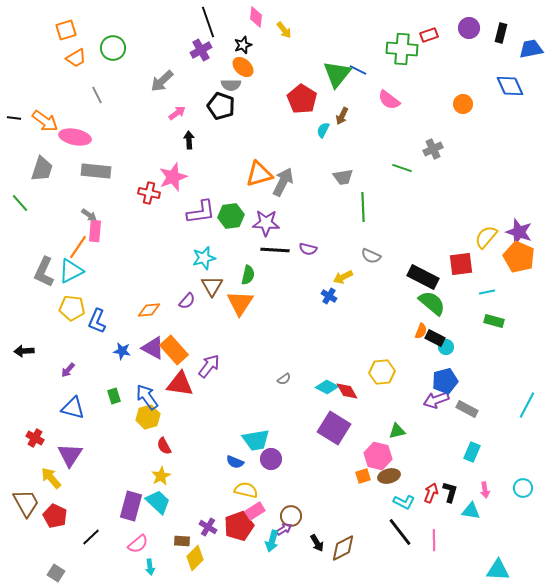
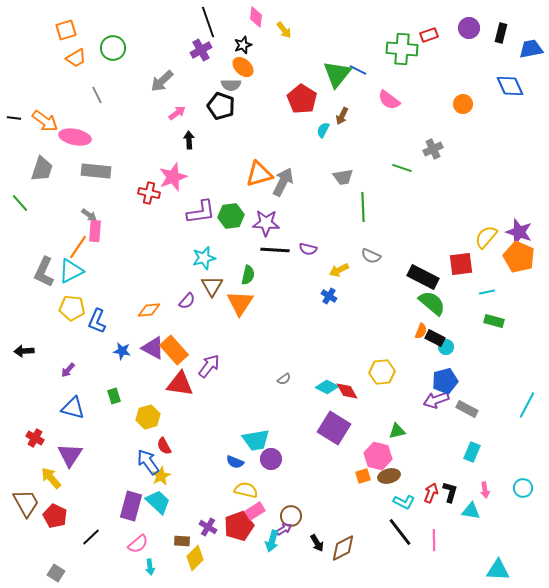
yellow arrow at (343, 277): moved 4 px left, 7 px up
blue arrow at (147, 397): moved 1 px right, 65 px down
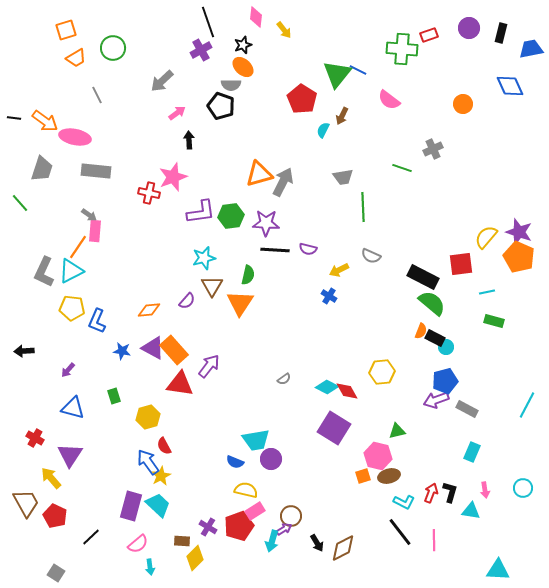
cyan trapezoid at (158, 502): moved 3 px down
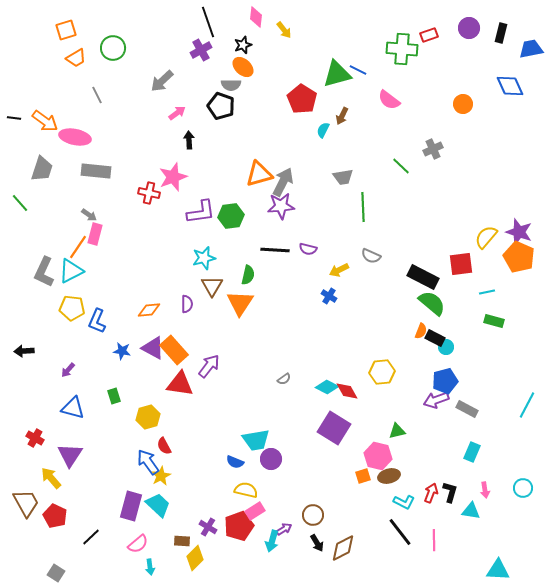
green triangle at (337, 74): rotated 36 degrees clockwise
green line at (402, 168): moved 1 px left, 2 px up; rotated 24 degrees clockwise
purple star at (266, 223): moved 15 px right, 17 px up; rotated 8 degrees counterclockwise
pink rectangle at (95, 231): moved 3 px down; rotated 10 degrees clockwise
purple semicircle at (187, 301): moved 3 px down; rotated 42 degrees counterclockwise
brown circle at (291, 516): moved 22 px right, 1 px up
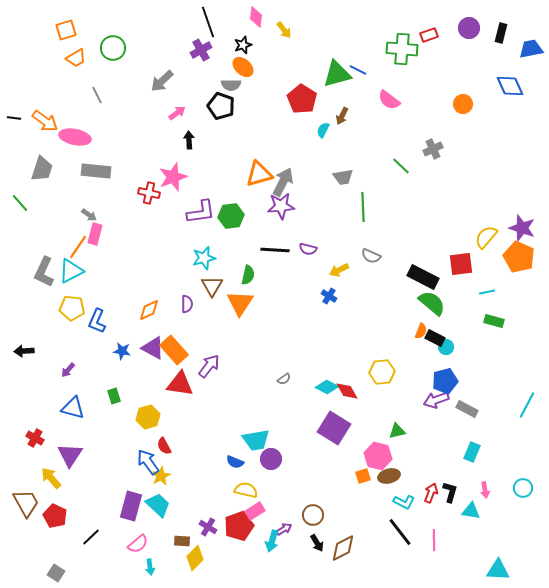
purple star at (519, 232): moved 3 px right, 4 px up
orange diamond at (149, 310): rotated 20 degrees counterclockwise
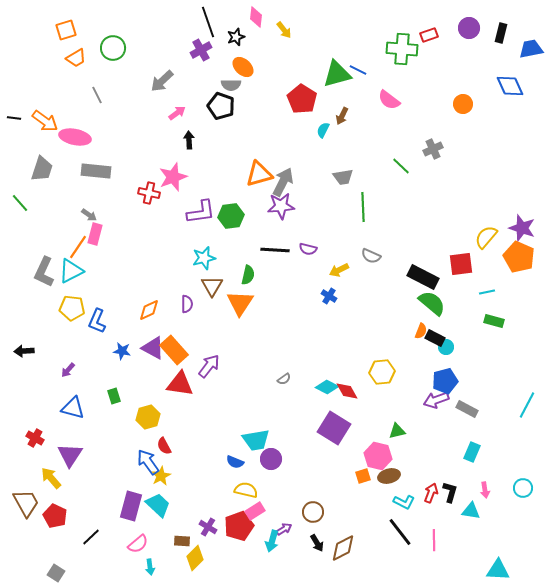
black star at (243, 45): moved 7 px left, 8 px up
brown circle at (313, 515): moved 3 px up
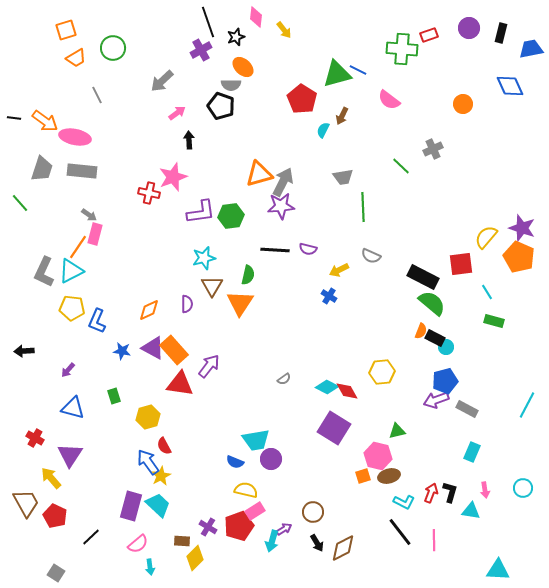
gray rectangle at (96, 171): moved 14 px left
cyan line at (487, 292): rotated 70 degrees clockwise
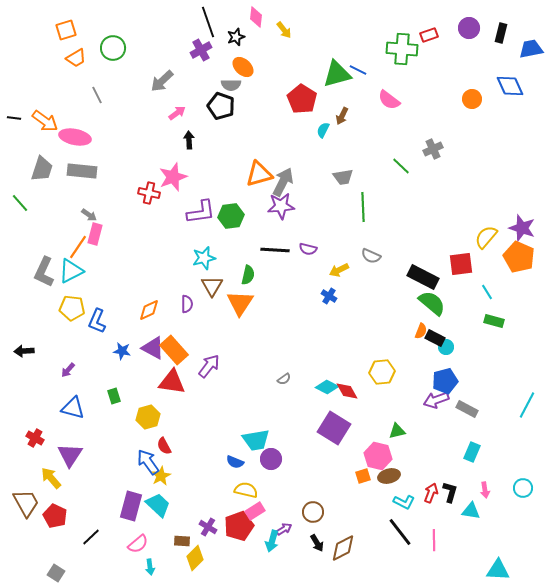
orange circle at (463, 104): moved 9 px right, 5 px up
red triangle at (180, 384): moved 8 px left, 2 px up
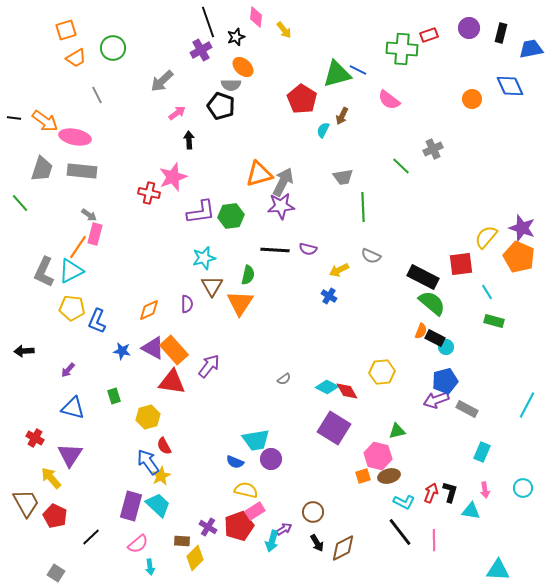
cyan rectangle at (472, 452): moved 10 px right
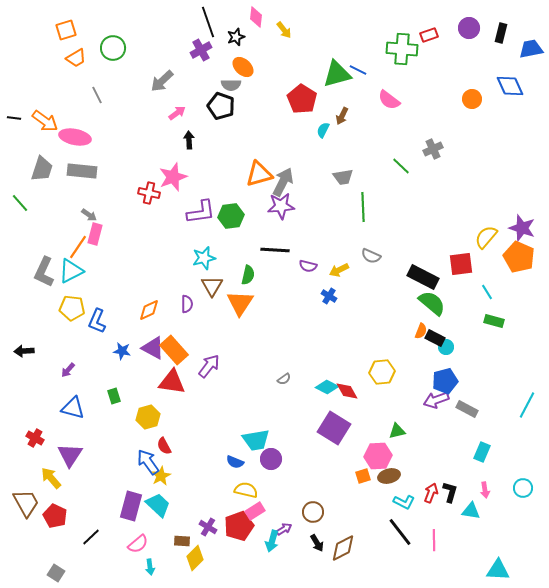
purple semicircle at (308, 249): moved 17 px down
pink hexagon at (378, 456): rotated 16 degrees counterclockwise
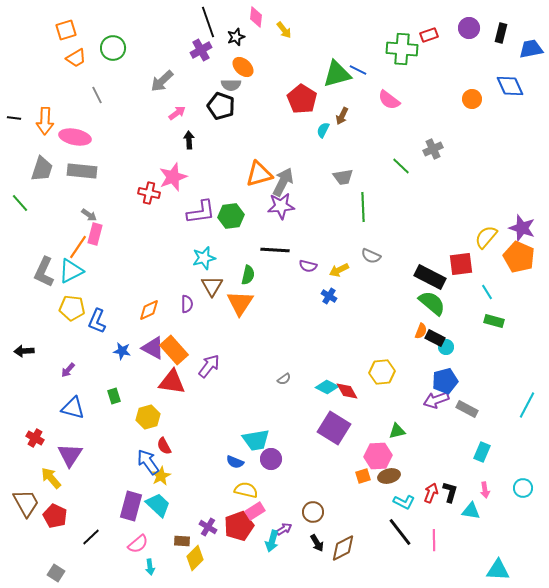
orange arrow at (45, 121): rotated 56 degrees clockwise
black rectangle at (423, 277): moved 7 px right
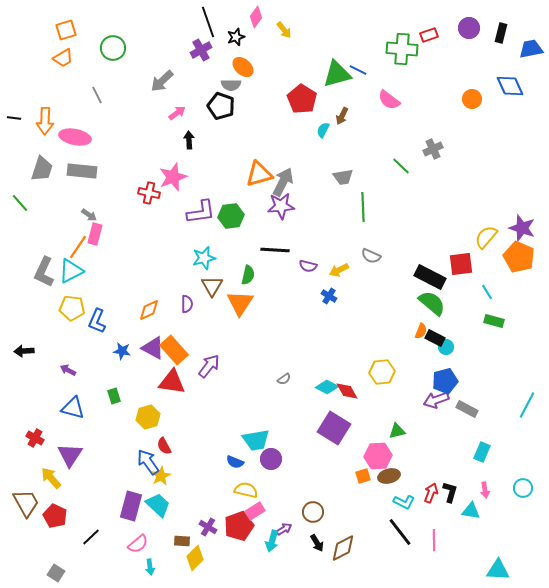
pink diamond at (256, 17): rotated 30 degrees clockwise
orange trapezoid at (76, 58): moved 13 px left
purple arrow at (68, 370): rotated 77 degrees clockwise
